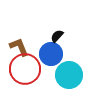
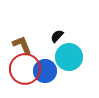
brown L-shape: moved 3 px right, 2 px up
blue circle: moved 6 px left, 17 px down
cyan circle: moved 18 px up
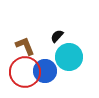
brown L-shape: moved 3 px right, 1 px down
red circle: moved 3 px down
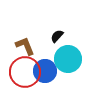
cyan circle: moved 1 px left, 2 px down
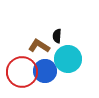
black semicircle: rotated 40 degrees counterclockwise
brown L-shape: moved 14 px right; rotated 35 degrees counterclockwise
red circle: moved 3 px left
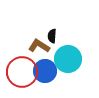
black semicircle: moved 5 px left
